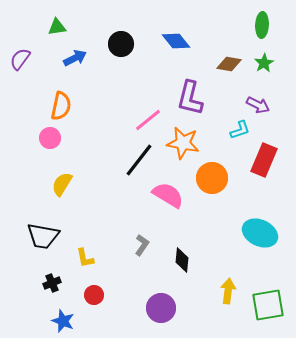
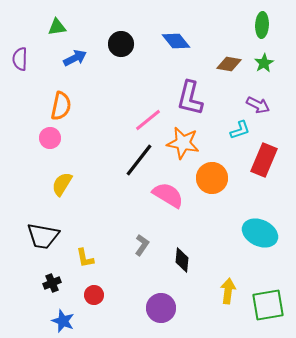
purple semicircle: rotated 35 degrees counterclockwise
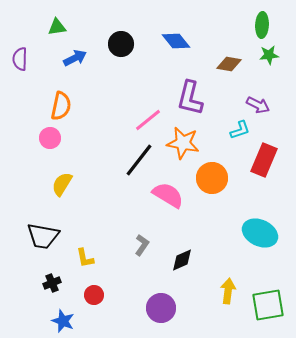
green star: moved 5 px right, 8 px up; rotated 24 degrees clockwise
black diamond: rotated 60 degrees clockwise
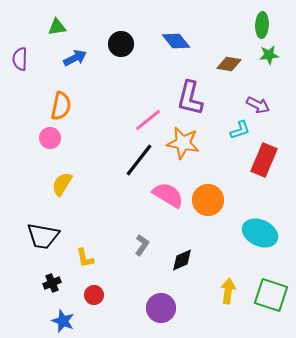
orange circle: moved 4 px left, 22 px down
green square: moved 3 px right, 10 px up; rotated 28 degrees clockwise
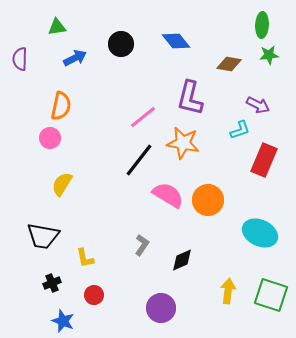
pink line: moved 5 px left, 3 px up
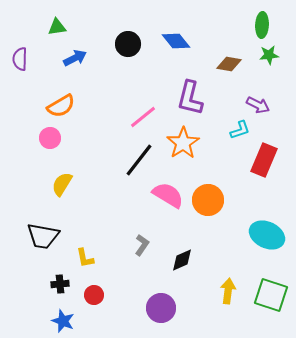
black circle: moved 7 px right
orange semicircle: rotated 48 degrees clockwise
orange star: rotated 28 degrees clockwise
cyan ellipse: moved 7 px right, 2 px down
black cross: moved 8 px right, 1 px down; rotated 18 degrees clockwise
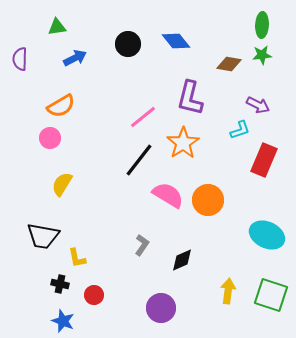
green star: moved 7 px left
yellow L-shape: moved 8 px left
black cross: rotated 18 degrees clockwise
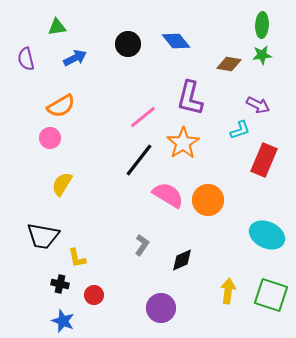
purple semicircle: moved 6 px right; rotated 15 degrees counterclockwise
